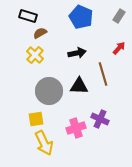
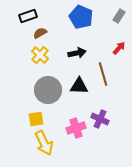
black rectangle: rotated 36 degrees counterclockwise
yellow cross: moved 5 px right
gray circle: moved 1 px left, 1 px up
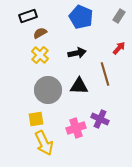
brown line: moved 2 px right
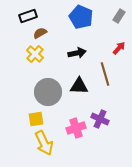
yellow cross: moved 5 px left, 1 px up
gray circle: moved 2 px down
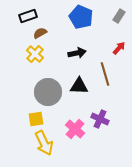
pink cross: moved 1 px left, 1 px down; rotated 30 degrees counterclockwise
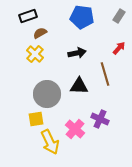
blue pentagon: moved 1 px right; rotated 15 degrees counterclockwise
gray circle: moved 1 px left, 2 px down
yellow arrow: moved 6 px right, 1 px up
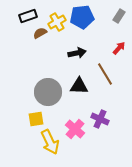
blue pentagon: rotated 15 degrees counterclockwise
yellow cross: moved 22 px right, 32 px up; rotated 18 degrees clockwise
brown line: rotated 15 degrees counterclockwise
gray circle: moved 1 px right, 2 px up
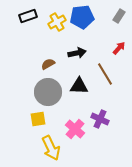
brown semicircle: moved 8 px right, 31 px down
yellow square: moved 2 px right
yellow arrow: moved 1 px right, 6 px down
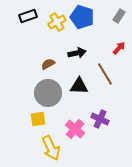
blue pentagon: rotated 25 degrees clockwise
gray circle: moved 1 px down
